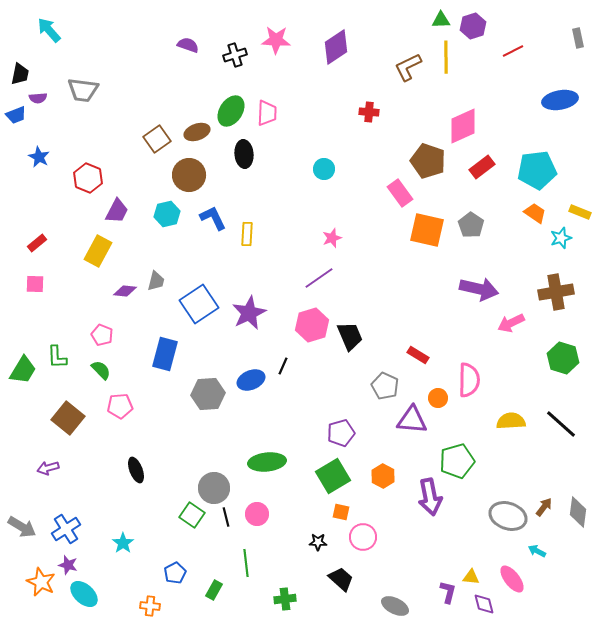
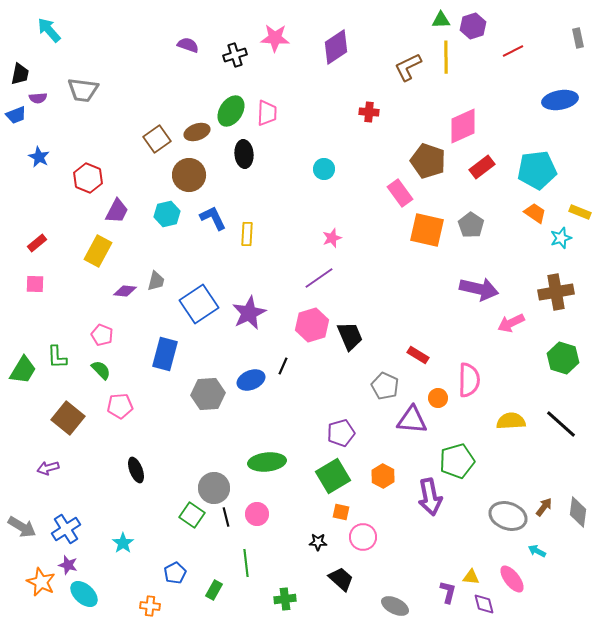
pink star at (276, 40): moved 1 px left, 2 px up
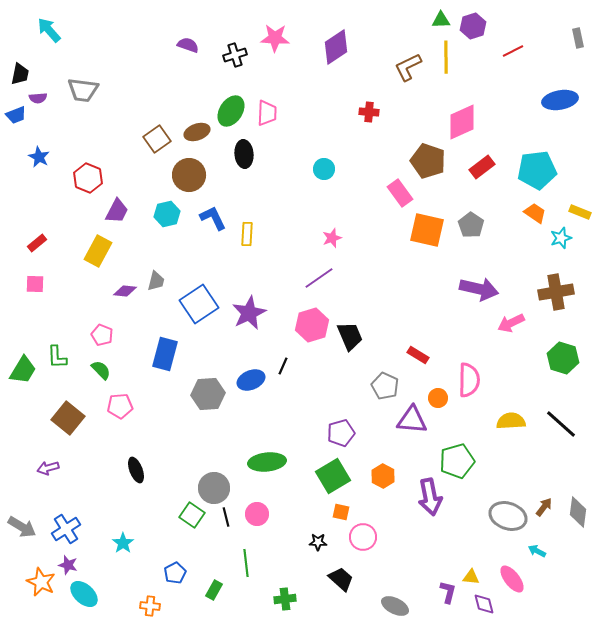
pink diamond at (463, 126): moved 1 px left, 4 px up
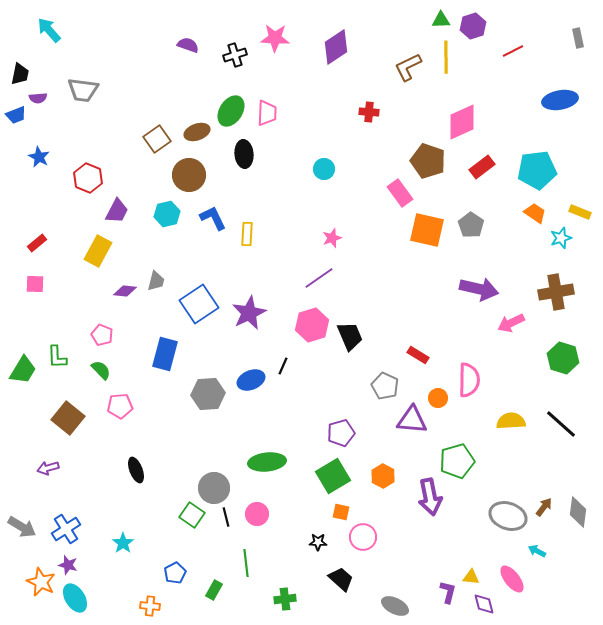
cyan ellipse at (84, 594): moved 9 px left, 4 px down; rotated 16 degrees clockwise
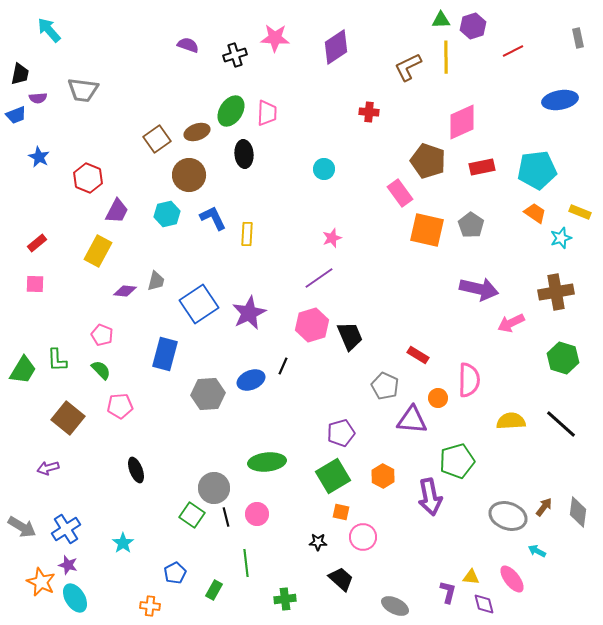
red rectangle at (482, 167): rotated 25 degrees clockwise
green L-shape at (57, 357): moved 3 px down
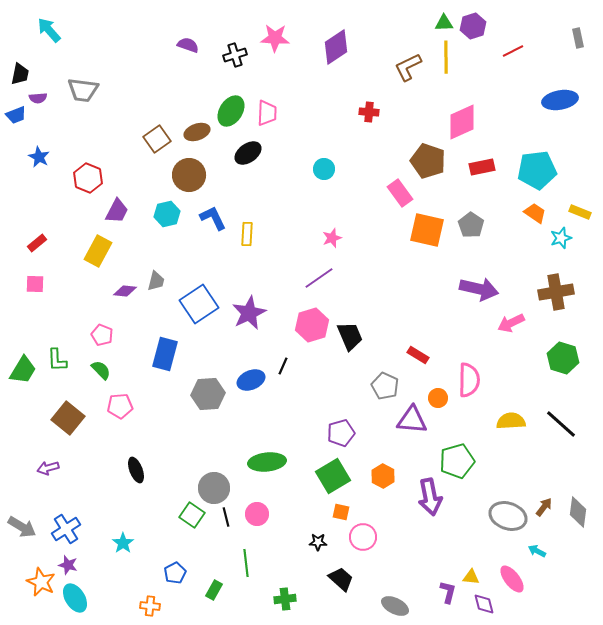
green triangle at (441, 20): moved 3 px right, 3 px down
black ellipse at (244, 154): moved 4 px right, 1 px up; rotated 60 degrees clockwise
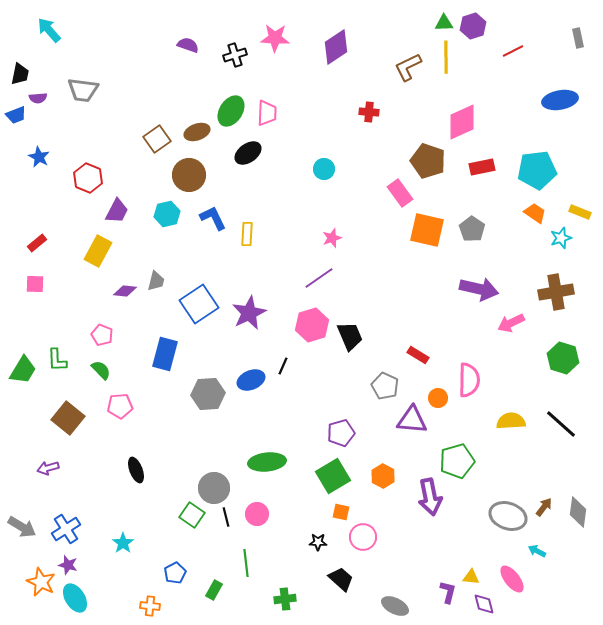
gray pentagon at (471, 225): moved 1 px right, 4 px down
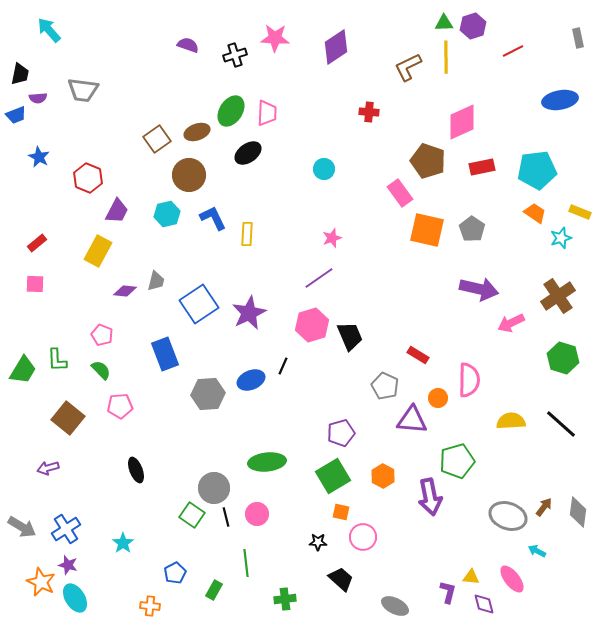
brown cross at (556, 292): moved 2 px right, 4 px down; rotated 24 degrees counterclockwise
blue rectangle at (165, 354): rotated 36 degrees counterclockwise
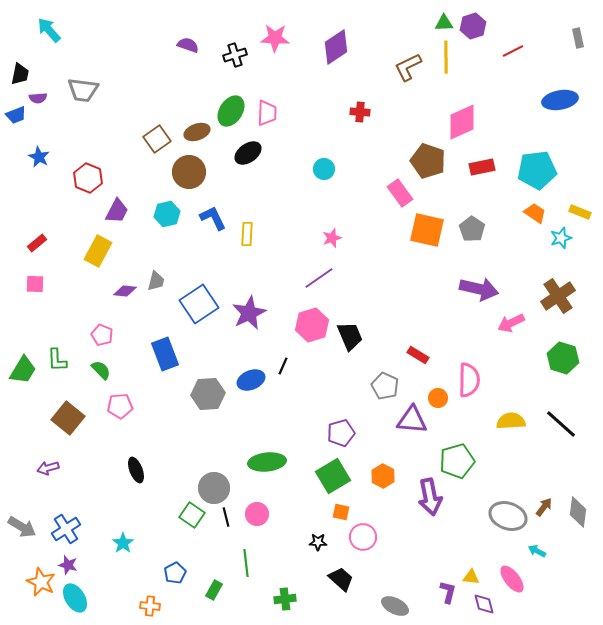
red cross at (369, 112): moved 9 px left
brown circle at (189, 175): moved 3 px up
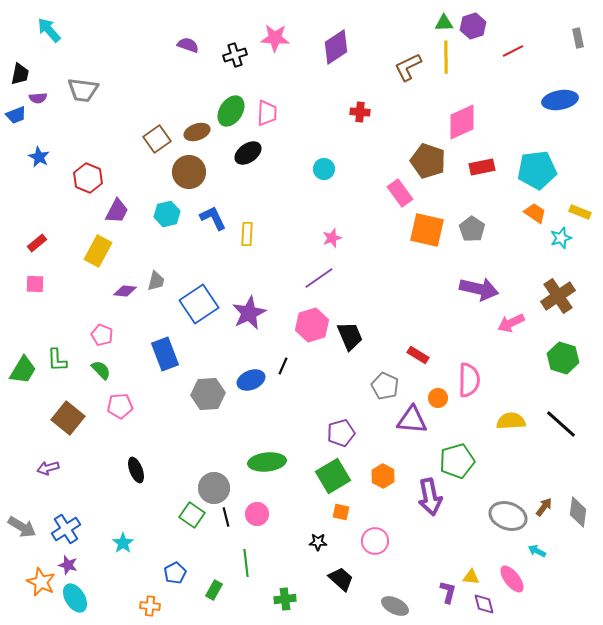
pink circle at (363, 537): moved 12 px right, 4 px down
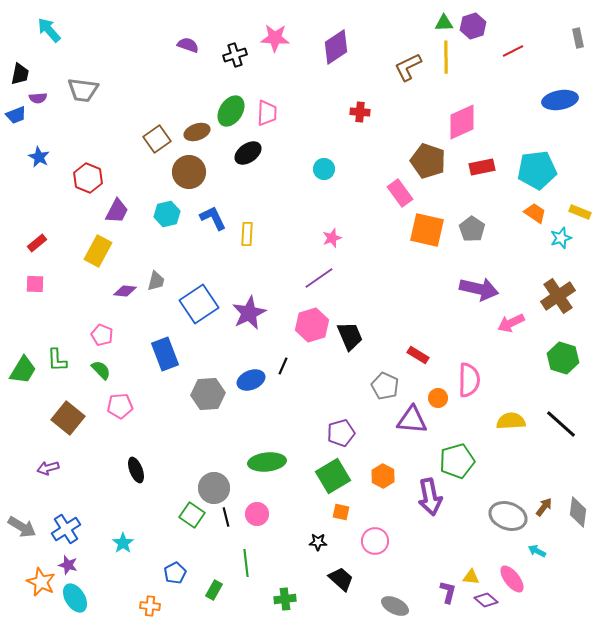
purple diamond at (484, 604): moved 2 px right, 4 px up; rotated 35 degrees counterclockwise
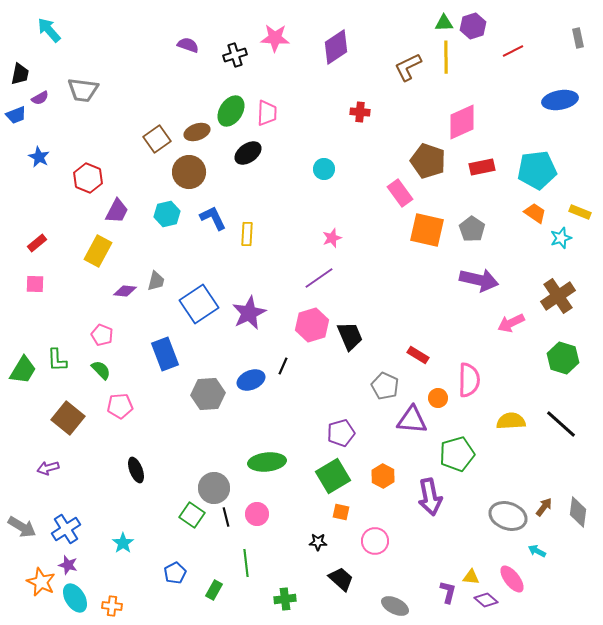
purple semicircle at (38, 98): moved 2 px right; rotated 24 degrees counterclockwise
purple arrow at (479, 289): moved 9 px up
green pentagon at (457, 461): moved 7 px up
orange cross at (150, 606): moved 38 px left
